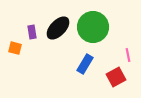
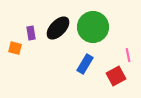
purple rectangle: moved 1 px left, 1 px down
red square: moved 1 px up
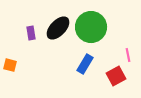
green circle: moved 2 px left
orange square: moved 5 px left, 17 px down
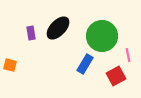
green circle: moved 11 px right, 9 px down
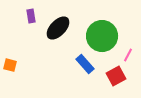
purple rectangle: moved 17 px up
pink line: rotated 40 degrees clockwise
blue rectangle: rotated 72 degrees counterclockwise
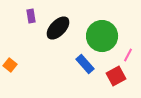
orange square: rotated 24 degrees clockwise
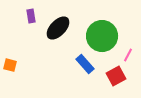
orange square: rotated 24 degrees counterclockwise
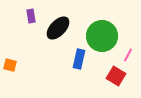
blue rectangle: moved 6 px left, 5 px up; rotated 54 degrees clockwise
red square: rotated 30 degrees counterclockwise
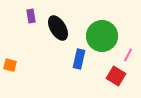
black ellipse: rotated 75 degrees counterclockwise
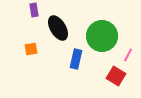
purple rectangle: moved 3 px right, 6 px up
blue rectangle: moved 3 px left
orange square: moved 21 px right, 16 px up; rotated 24 degrees counterclockwise
